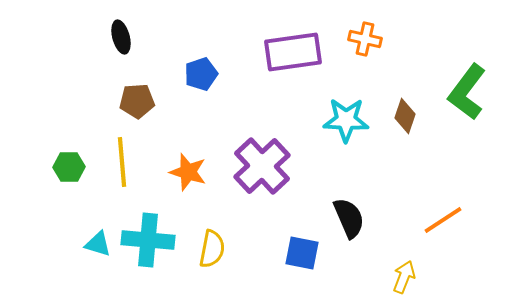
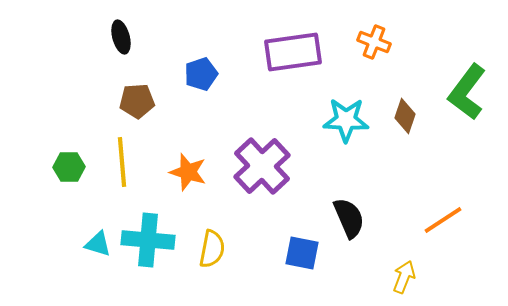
orange cross: moved 9 px right, 3 px down; rotated 8 degrees clockwise
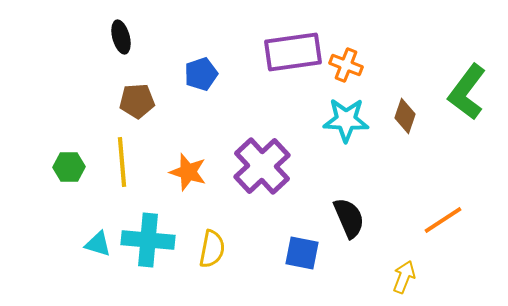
orange cross: moved 28 px left, 23 px down
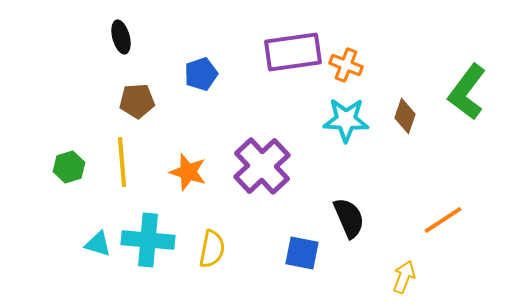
green hexagon: rotated 16 degrees counterclockwise
